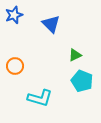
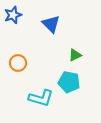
blue star: moved 1 px left
orange circle: moved 3 px right, 3 px up
cyan pentagon: moved 13 px left, 1 px down; rotated 10 degrees counterclockwise
cyan L-shape: moved 1 px right
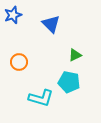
orange circle: moved 1 px right, 1 px up
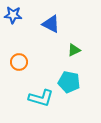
blue star: rotated 24 degrees clockwise
blue triangle: rotated 18 degrees counterclockwise
green triangle: moved 1 px left, 5 px up
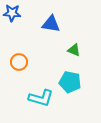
blue star: moved 1 px left, 2 px up
blue triangle: rotated 18 degrees counterclockwise
green triangle: rotated 48 degrees clockwise
cyan pentagon: moved 1 px right
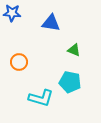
blue triangle: moved 1 px up
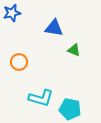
blue star: rotated 18 degrees counterclockwise
blue triangle: moved 3 px right, 5 px down
cyan pentagon: moved 27 px down
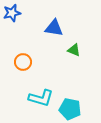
orange circle: moved 4 px right
